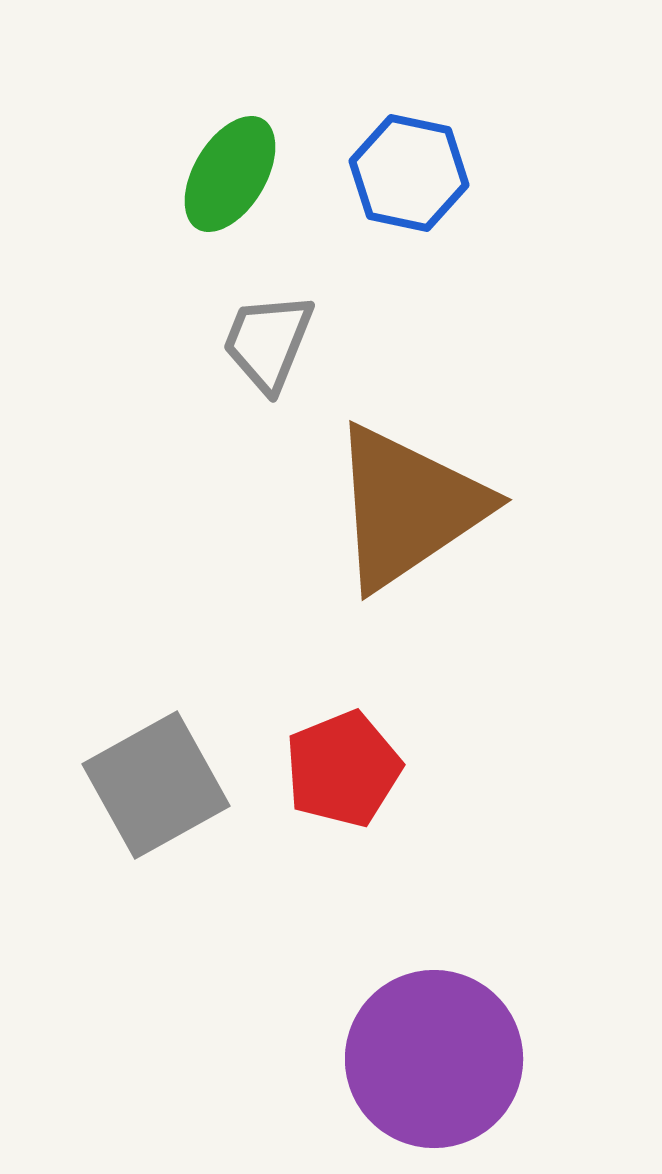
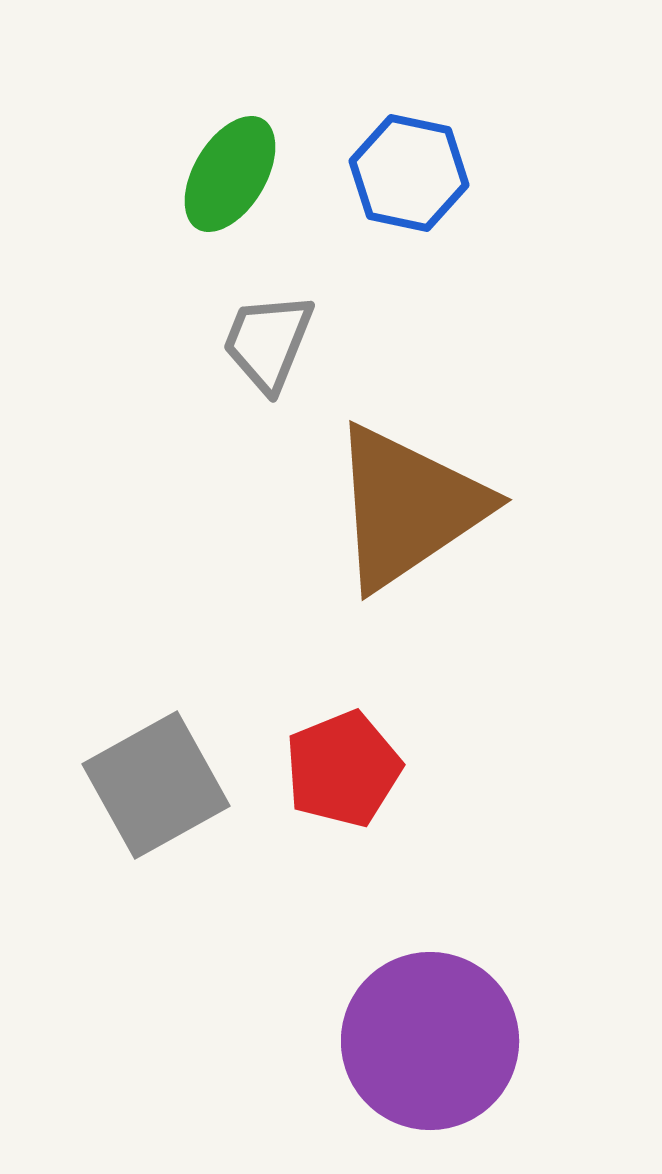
purple circle: moved 4 px left, 18 px up
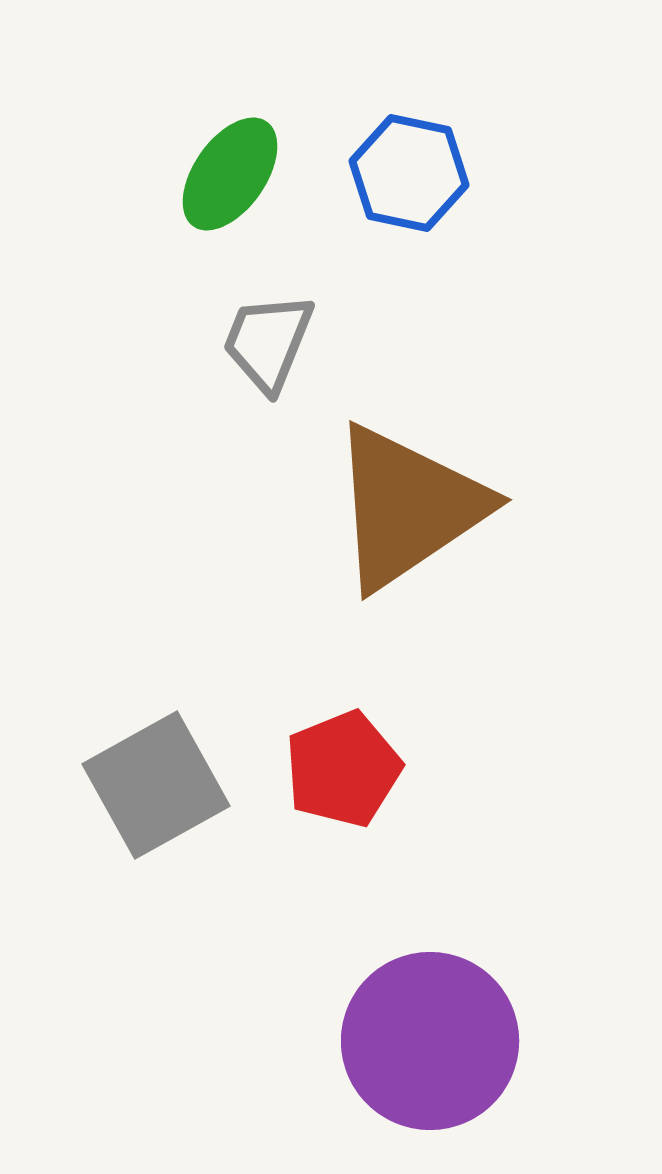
green ellipse: rotated 4 degrees clockwise
